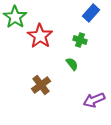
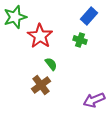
blue rectangle: moved 2 px left, 3 px down
green star: rotated 20 degrees clockwise
green semicircle: moved 21 px left
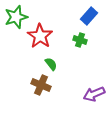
green star: moved 1 px right
brown cross: rotated 30 degrees counterclockwise
purple arrow: moved 6 px up
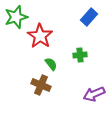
blue rectangle: moved 1 px down
green cross: moved 15 px down; rotated 24 degrees counterclockwise
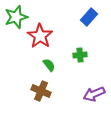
green semicircle: moved 2 px left, 1 px down
brown cross: moved 6 px down
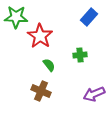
green star: rotated 20 degrees clockwise
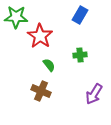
blue rectangle: moved 9 px left, 2 px up; rotated 12 degrees counterclockwise
purple arrow: rotated 35 degrees counterclockwise
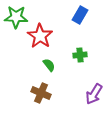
brown cross: moved 2 px down
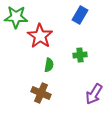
green semicircle: rotated 48 degrees clockwise
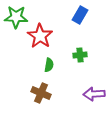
purple arrow: rotated 55 degrees clockwise
